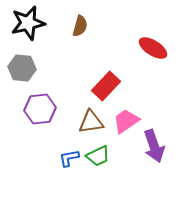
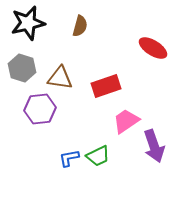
gray hexagon: rotated 12 degrees clockwise
red rectangle: rotated 28 degrees clockwise
brown triangle: moved 31 px left, 44 px up; rotated 16 degrees clockwise
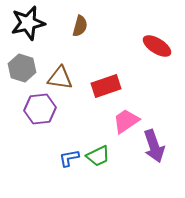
red ellipse: moved 4 px right, 2 px up
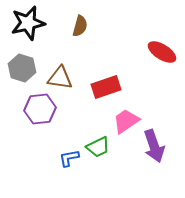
red ellipse: moved 5 px right, 6 px down
red rectangle: moved 1 px down
green trapezoid: moved 9 px up
